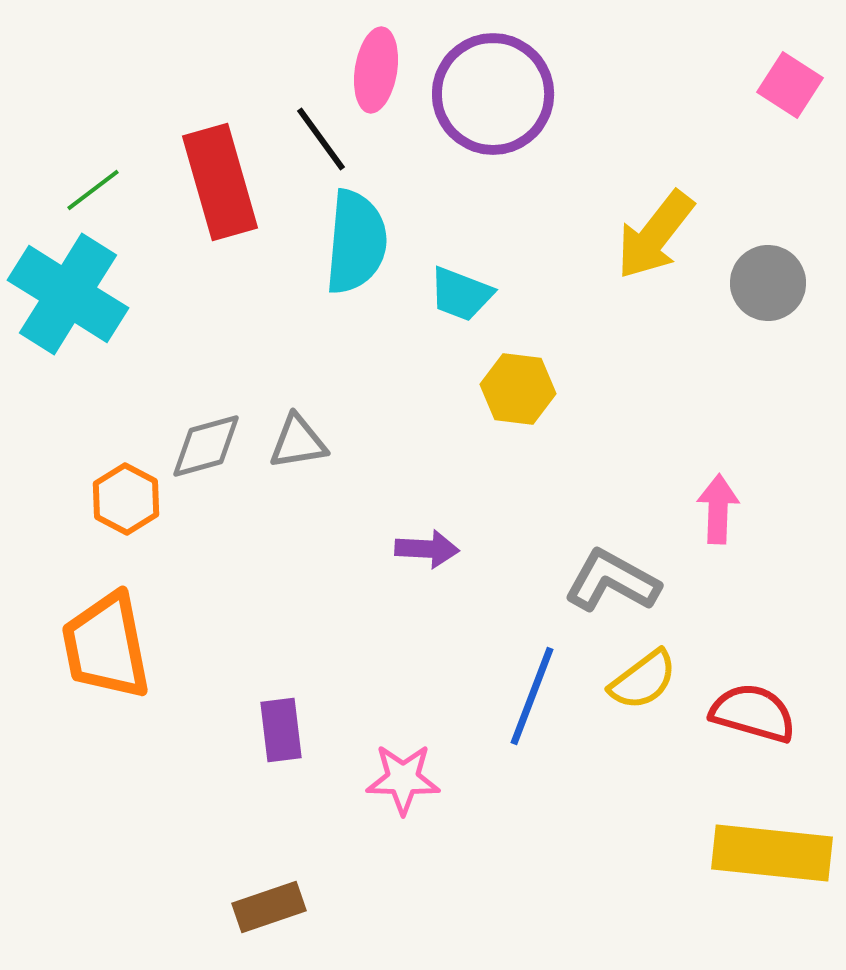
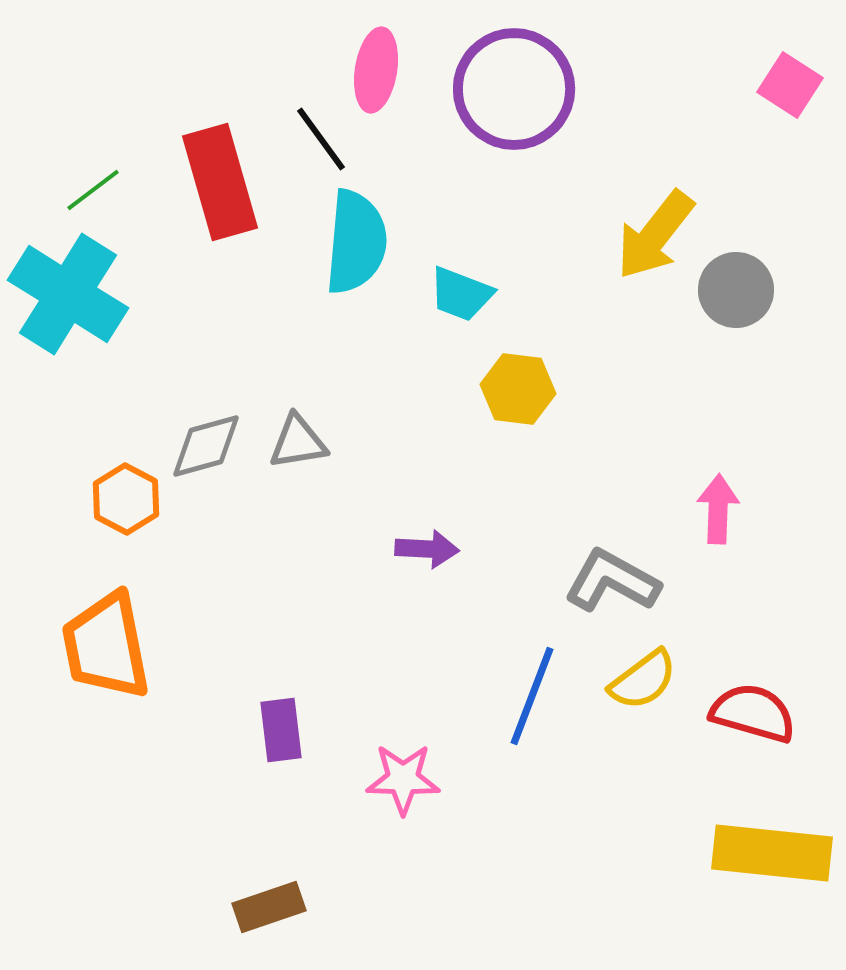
purple circle: moved 21 px right, 5 px up
gray circle: moved 32 px left, 7 px down
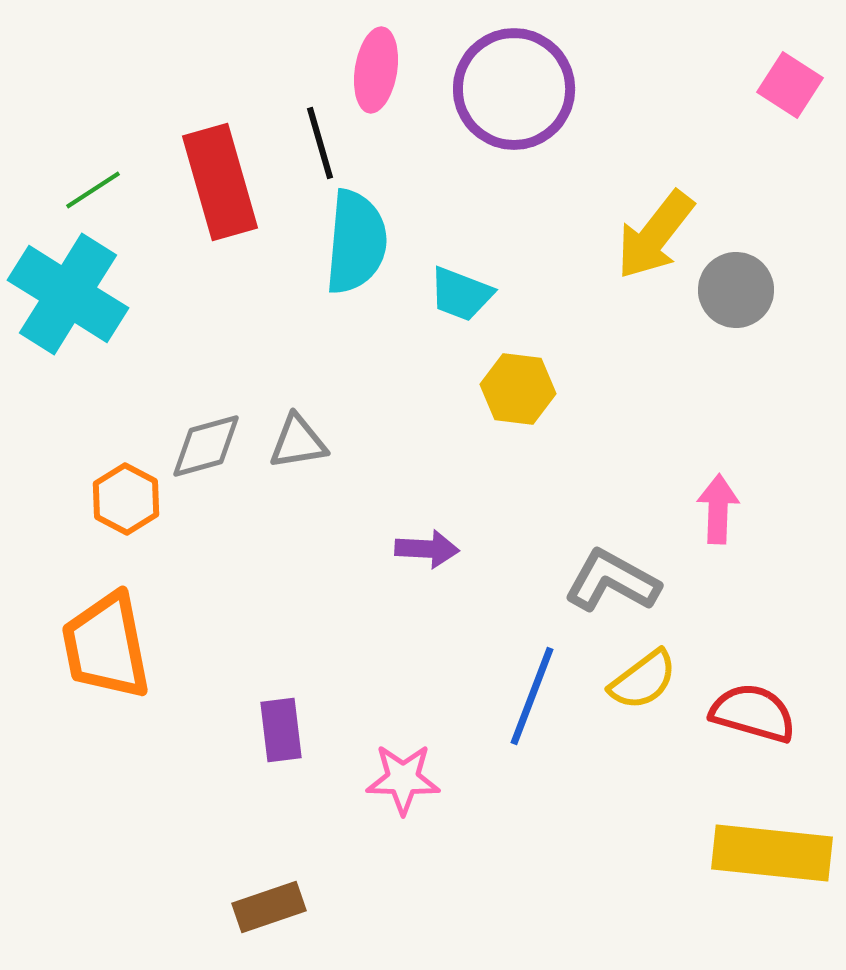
black line: moved 1 px left, 4 px down; rotated 20 degrees clockwise
green line: rotated 4 degrees clockwise
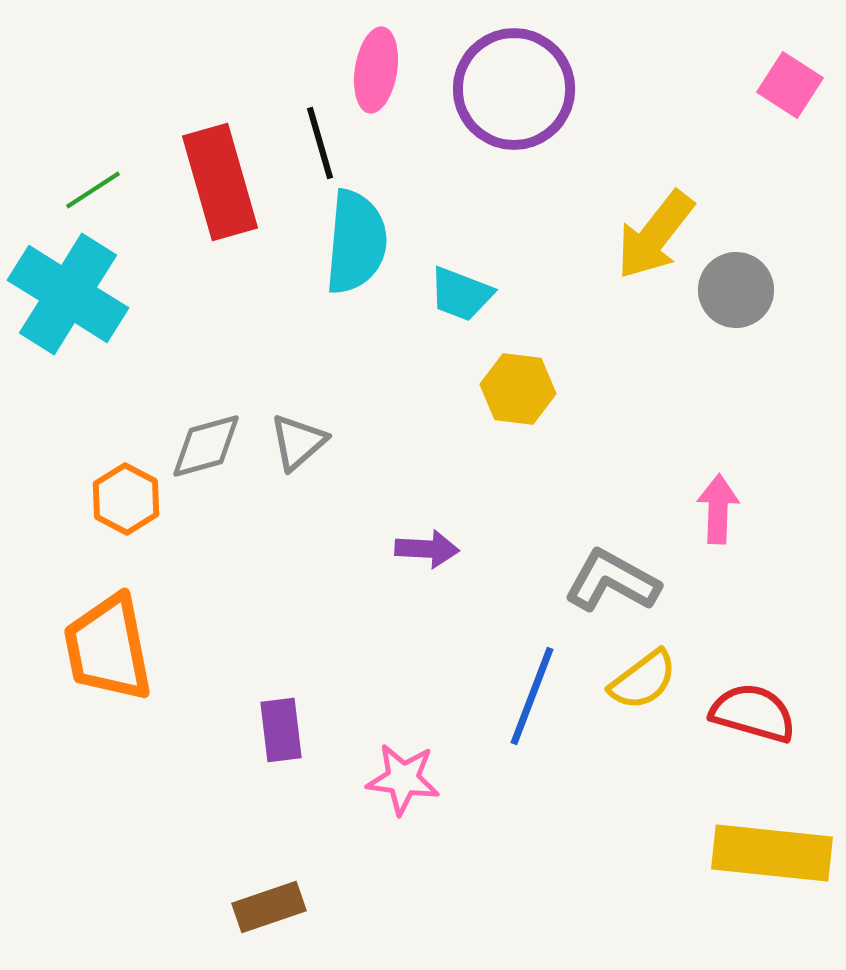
gray triangle: rotated 32 degrees counterclockwise
orange trapezoid: moved 2 px right, 2 px down
pink star: rotated 6 degrees clockwise
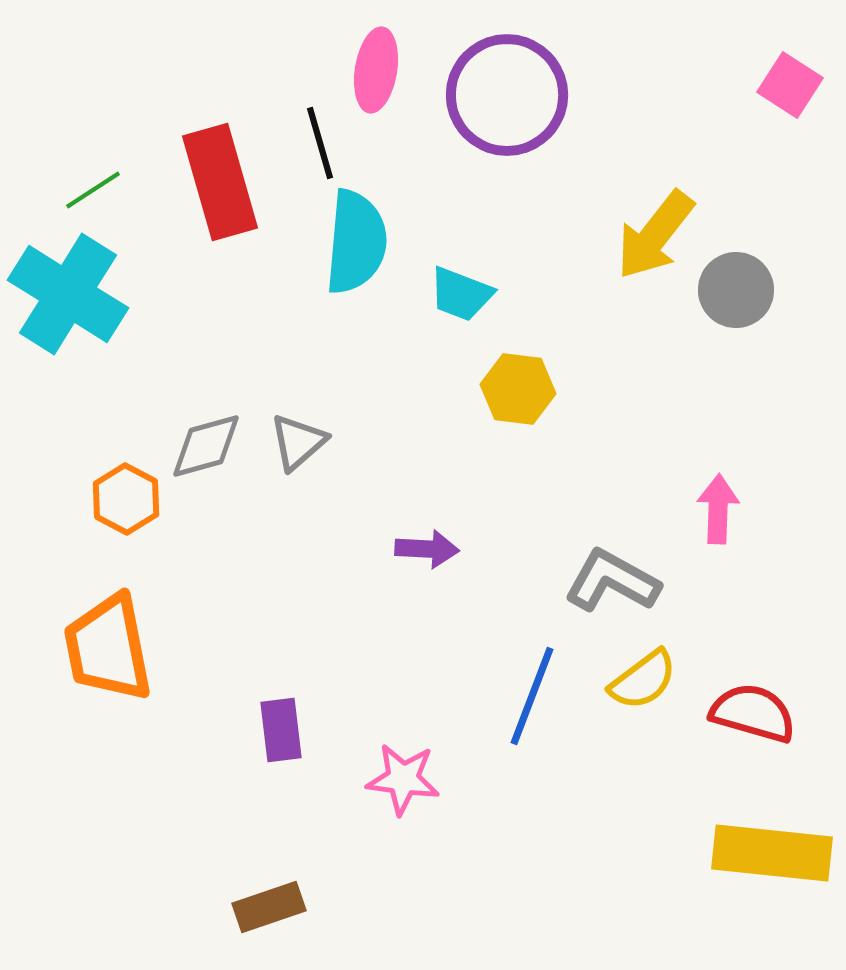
purple circle: moved 7 px left, 6 px down
